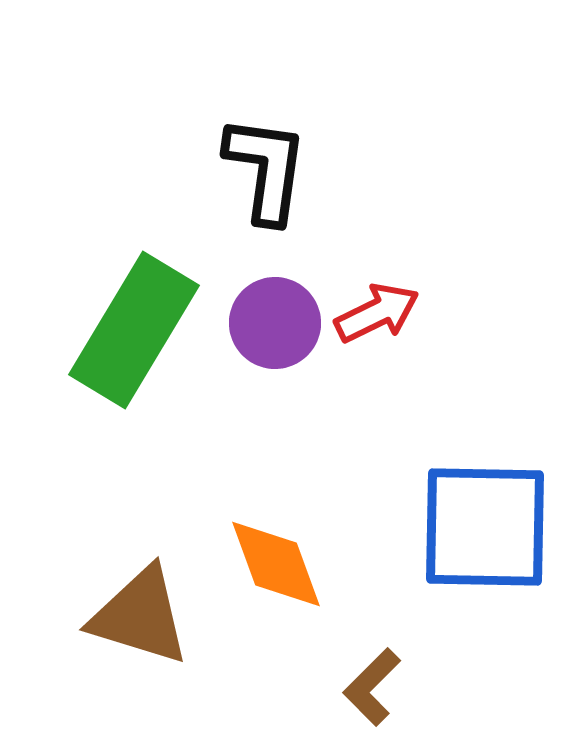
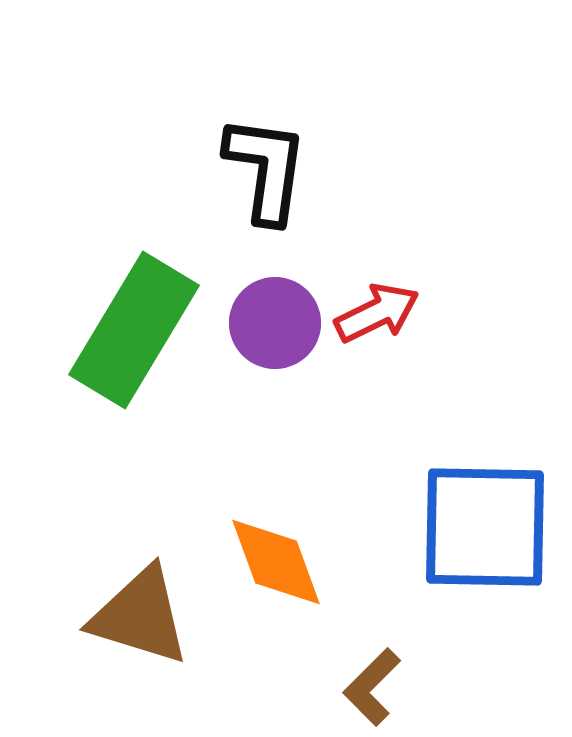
orange diamond: moved 2 px up
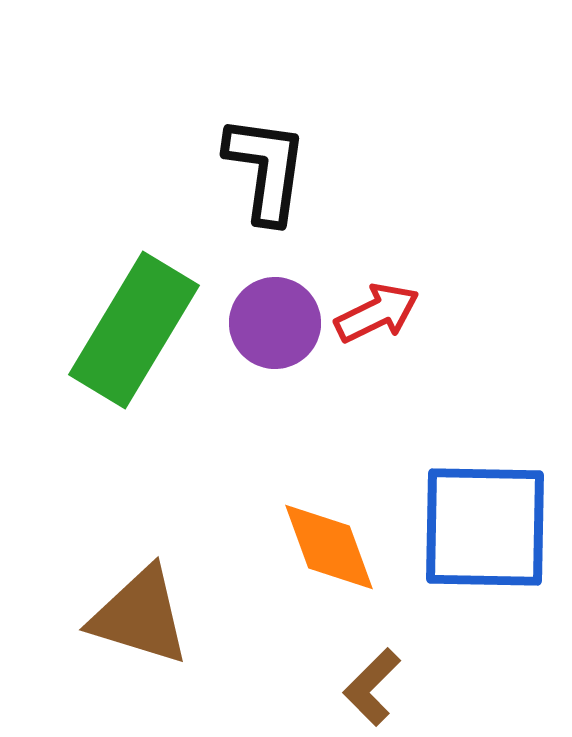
orange diamond: moved 53 px right, 15 px up
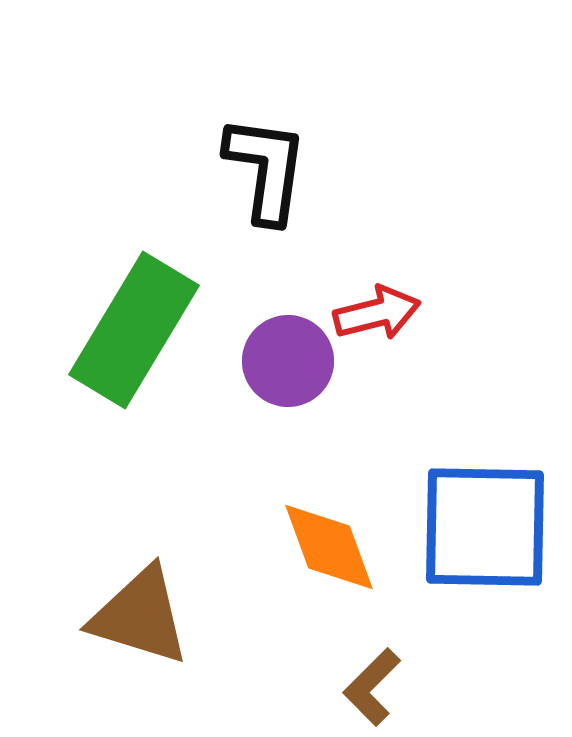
red arrow: rotated 12 degrees clockwise
purple circle: moved 13 px right, 38 px down
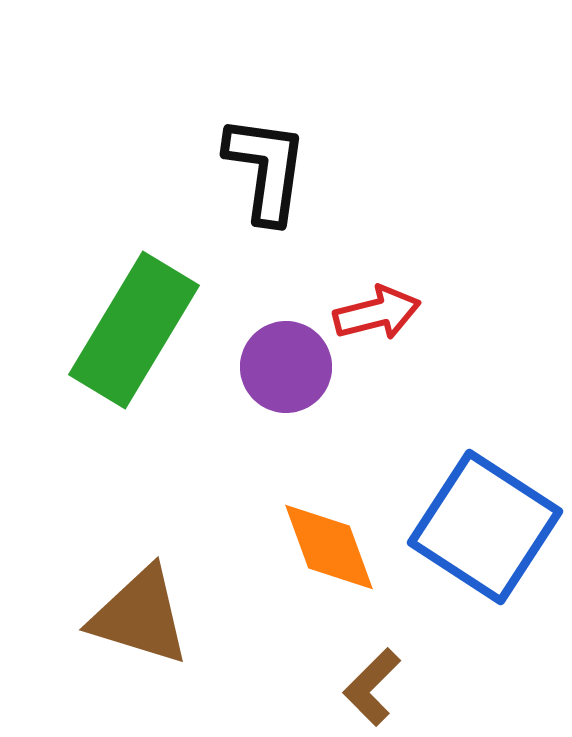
purple circle: moved 2 px left, 6 px down
blue square: rotated 32 degrees clockwise
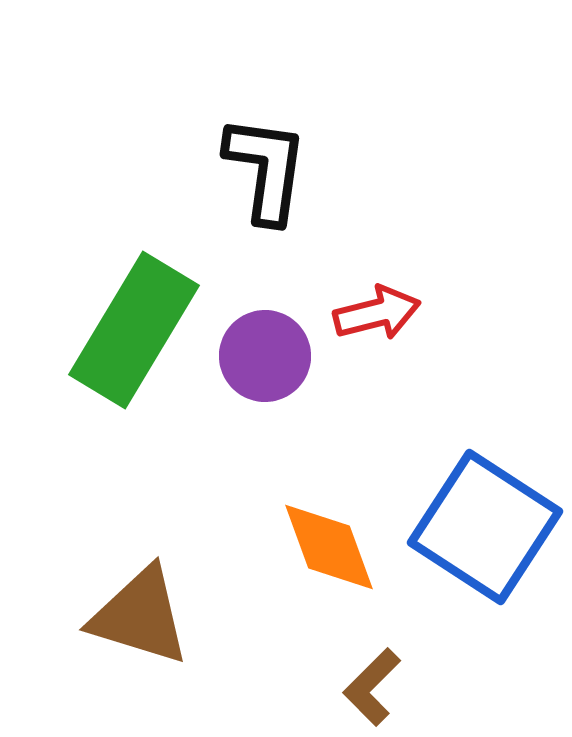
purple circle: moved 21 px left, 11 px up
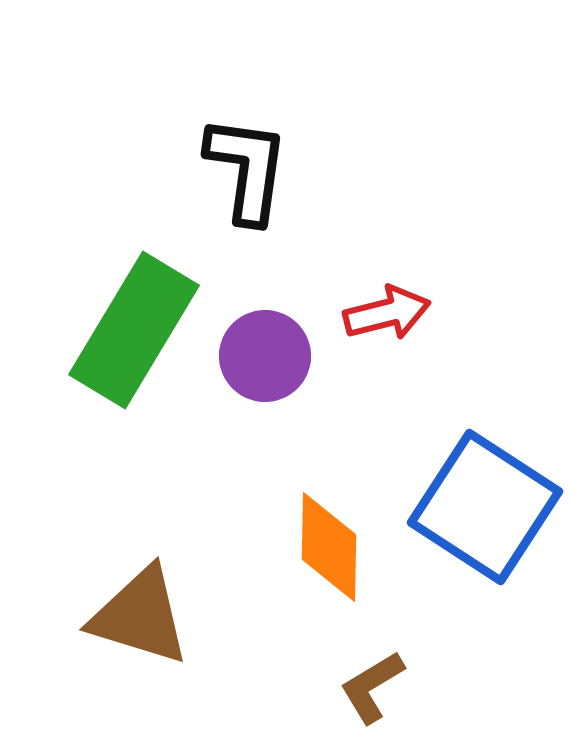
black L-shape: moved 19 px left
red arrow: moved 10 px right
blue square: moved 20 px up
orange diamond: rotated 21 degrees clockwise
brown L-shape: rotated 14 degrees clockwise
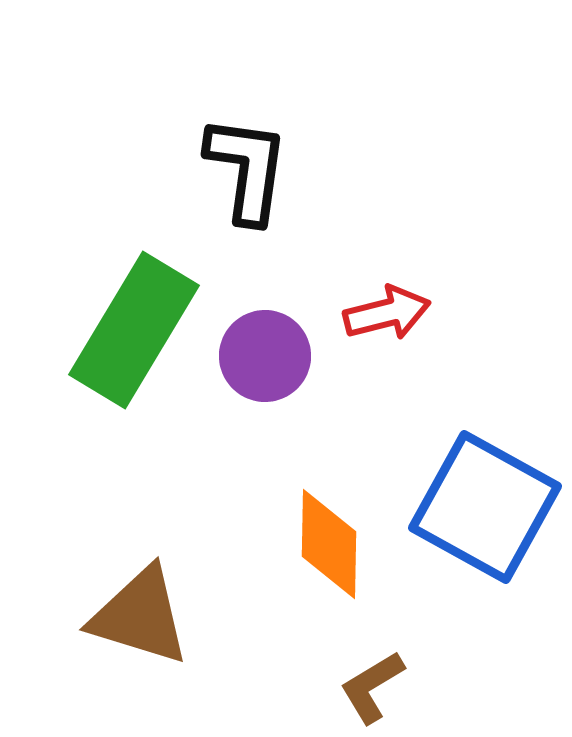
blue square: rotated 4 degrees counterclockwise
orange diamond: moved 3 px up
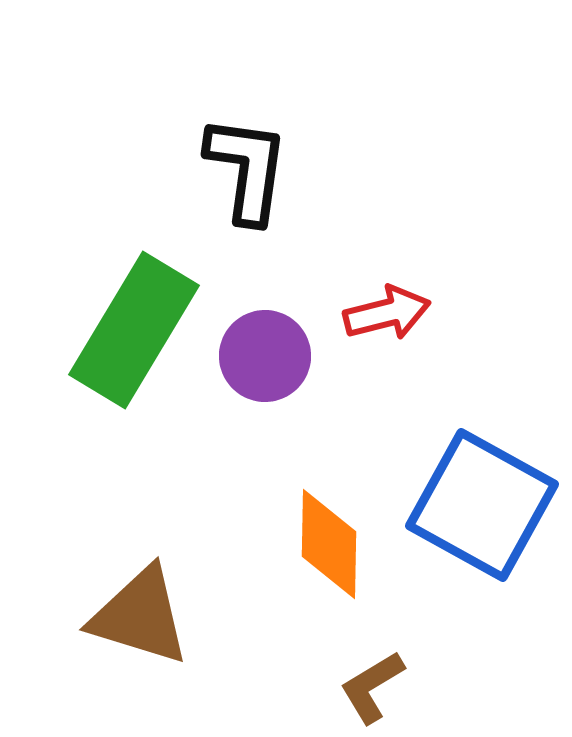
blue square: moved 3 px left, 2 px up
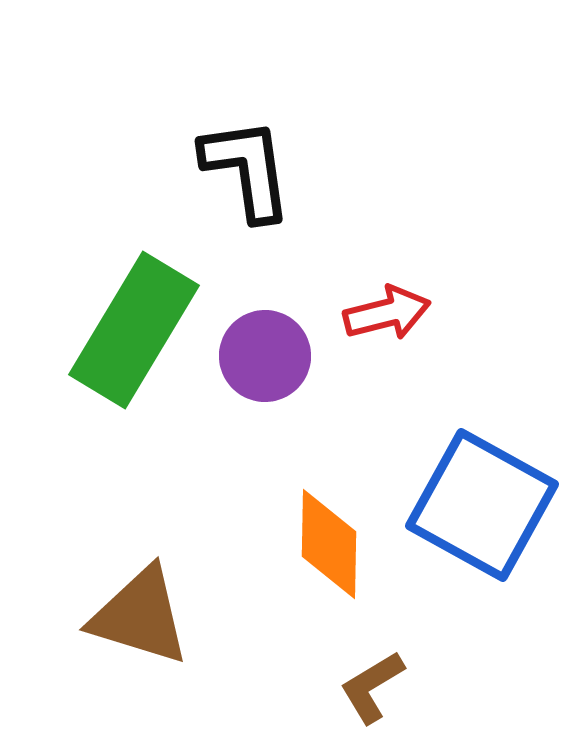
black L-shape: rotated 16 degrees counterclockwise
